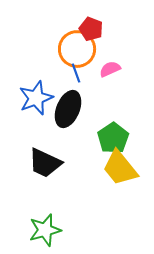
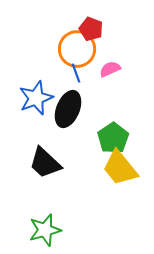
black trapezoid: rotated 18 degrees clockwise
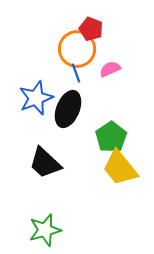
green pentagon: moved 2 px left, 1 px up
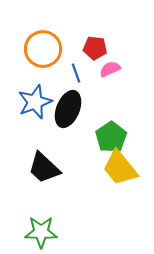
red pentagon: moved 4 px right, 19 px down; rotated 15 degrees counterclockwise
orange circle: moved 34 px left
blue star: moved 1 px left, 4 px down
black trapezoid: moved 1 px left, 5 px down
green star: moved 4 px left, 2 px down; rotated 16 degrees clockwise
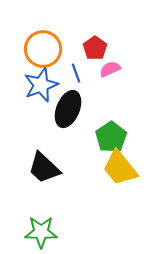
red pentagon: rotated 30 degrees clockwise
blue star: moved 6 px right, 17 px up
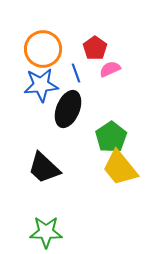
blue star: rotated 16 degrees clockwise
green star: moved 5 px right
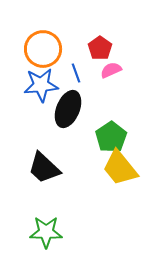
red pentagon: moved 5 px right
pink semicircle: moved 1 px right, 1 px down
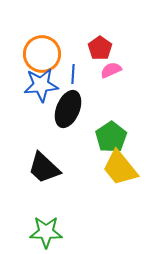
orange circle: moved 1 px left, 5 px down
blue line: moved 3 px left, 1 px down; rotated 24 degrees clockwise
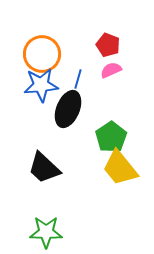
red pentagon: moved 8 px right, 3 px up; rotated 15 degrees counterclockwise
blue line: moved 5 px right, 5 px down; rotated 12 degrees clockwise
